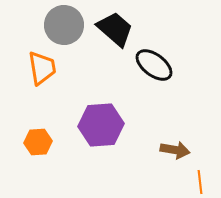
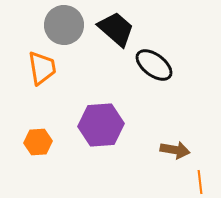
black trapezoid: moved 1 px right
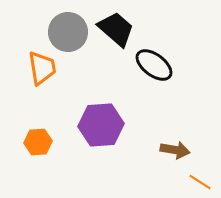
gray circle: moved 4 px right, 7 px down
orange line: rotated 50 degrees counterclockwise
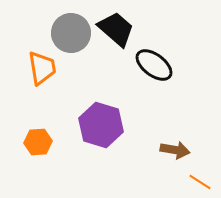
gray circle: moved 3 px right, 1 px down
purple hexagon: rotated 21 degrees clockwise
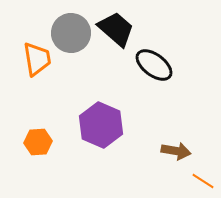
orange trapezoid: moved 5 px left, 9 px up
purple hexagon: rotated 6 degrees clockwise
brown arrow: moved 1 px right, 1 px down
orange line: moved 3 px right, 1 px up
